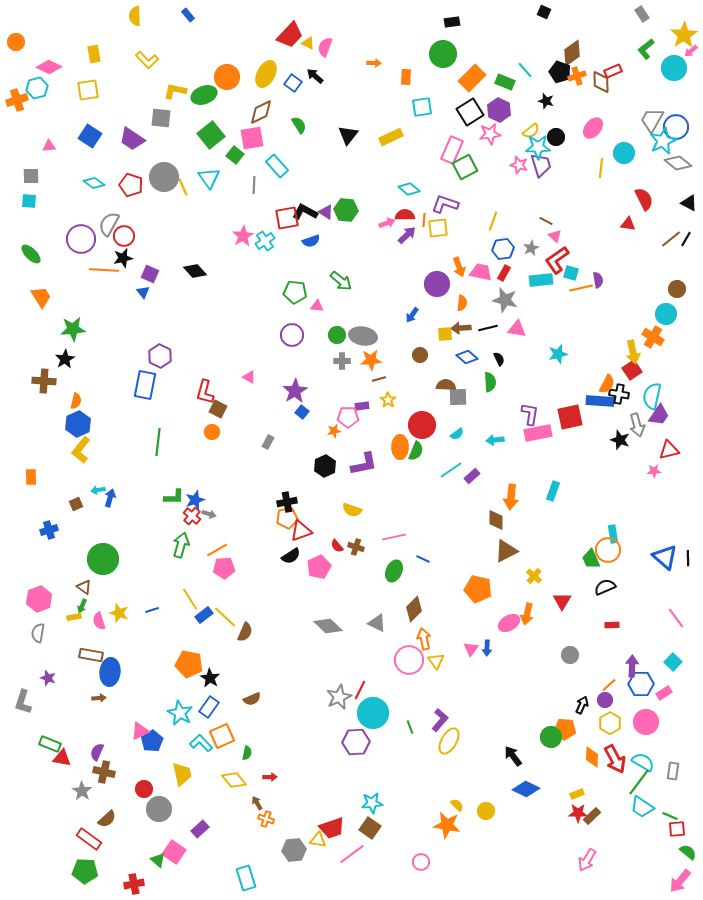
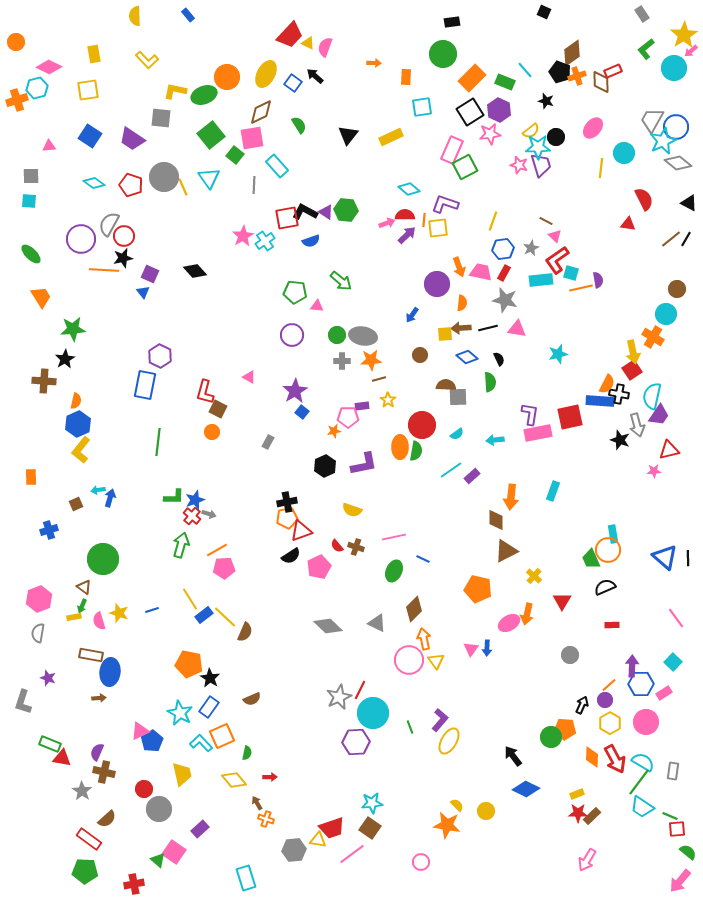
green semicircle at (416, 451): rotated 12 degrees counterclockwise
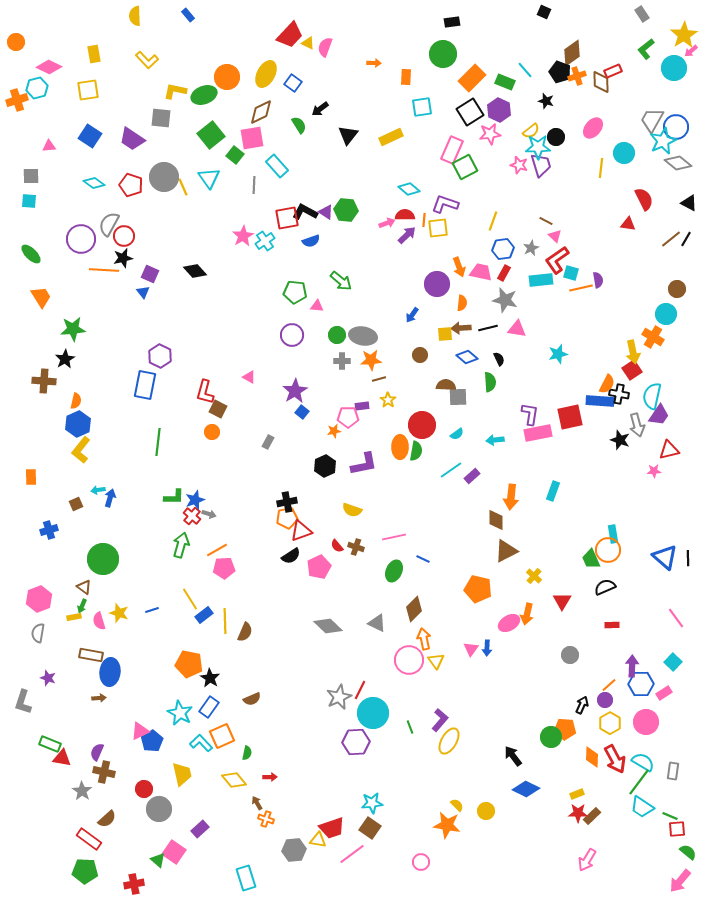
black arrow at (315, 76): moved 5 px right, 33 px down; rotated 78 degrees counterclockwise
yellow line at (225, 617): moved 4 px down; rotated 45 degrees clockwise
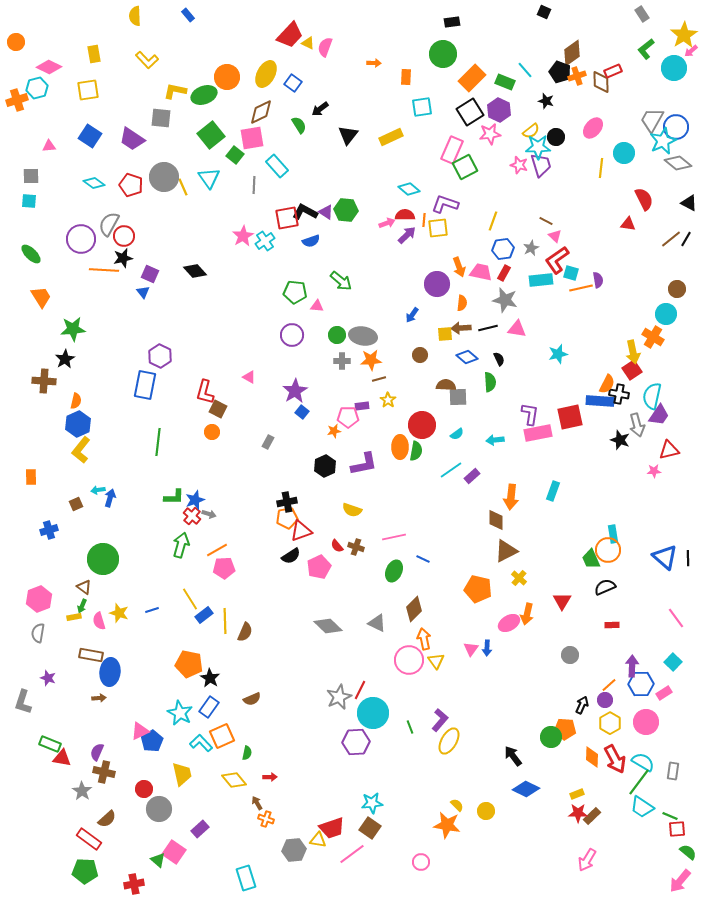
yellow cross at (534, 576): moved 15 px left, 2 px down
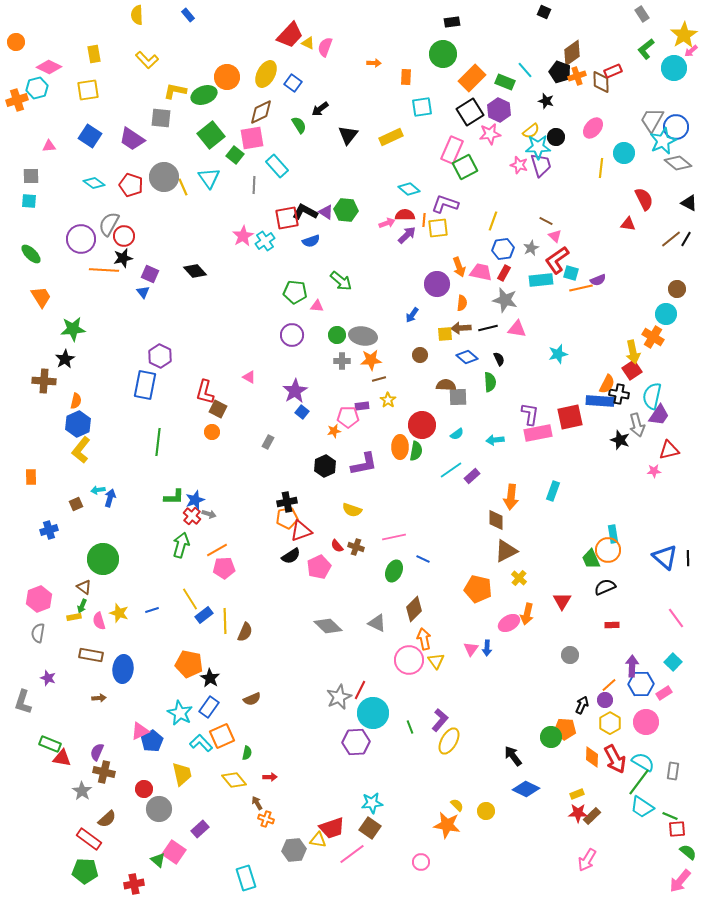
yellow semicircle at (135, 16): moved 2 px right, 1 px up
purple semicircle at (598, 280): rotated 77 degrees clockwise
blue ellipse at (110, 672): moved 13 px right, 3 px up
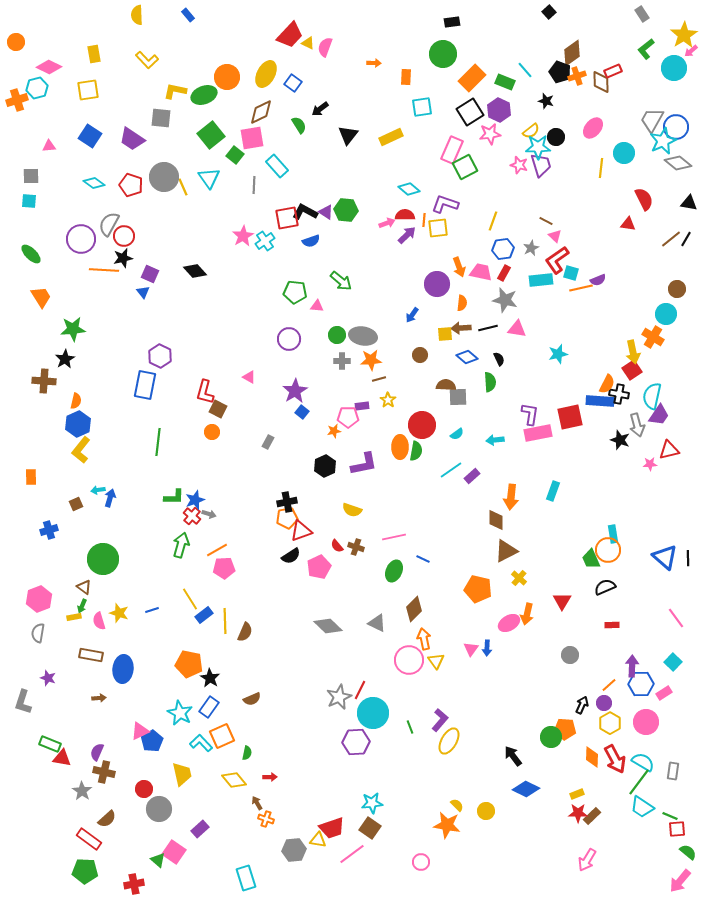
black square at (544, 12): moved 5 px right; rotated 24 degrees clockwise
black triangle at (689, 203): rotated 18 degrees counterclockwise
purple circle at (292, 335): moved 3 px left, 4 px down
pink star at (654, 471): moved 4 px left, 7 px up
purple circle at (605, 700): moved 1 px left, 3 px down
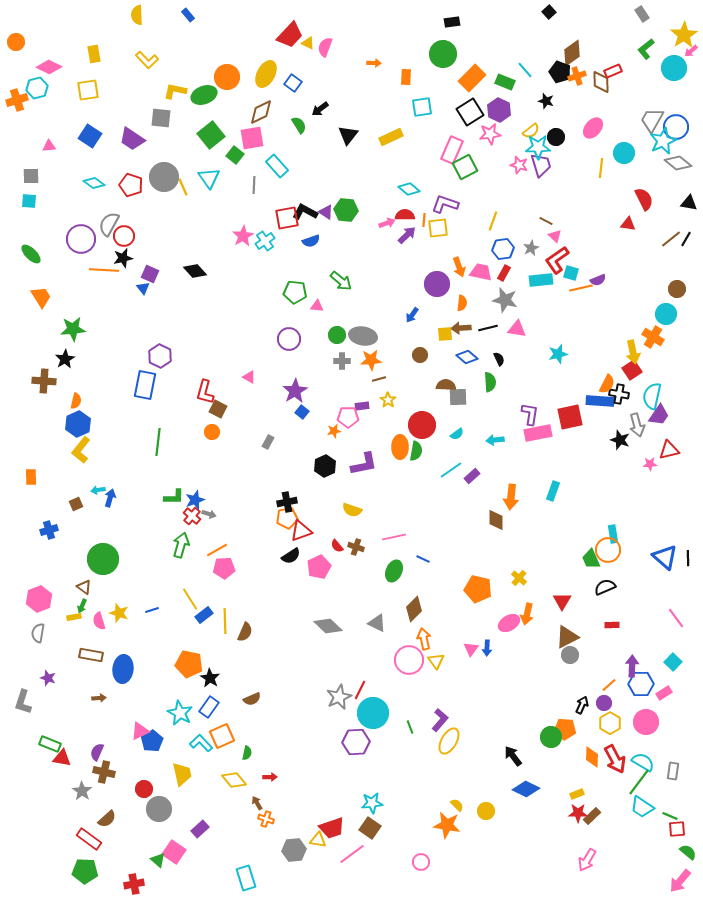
blue triangle at (143, 292): moved 4 px up
brown triangle at (506, 551): moved 61 px right, 86 px down
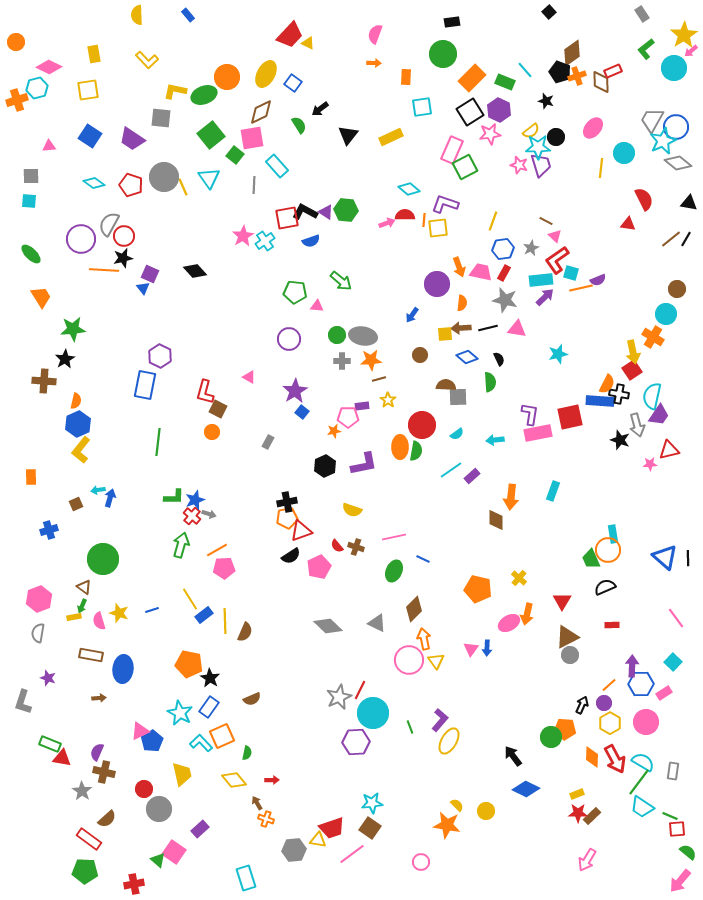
pink semicircle at (325, 47): moved 50 px right, 13 px up
purple arrow at (407, 235): moved 138 px right, 62 px down
red arrow at (270, 777): moved 2 px right, 3 px down
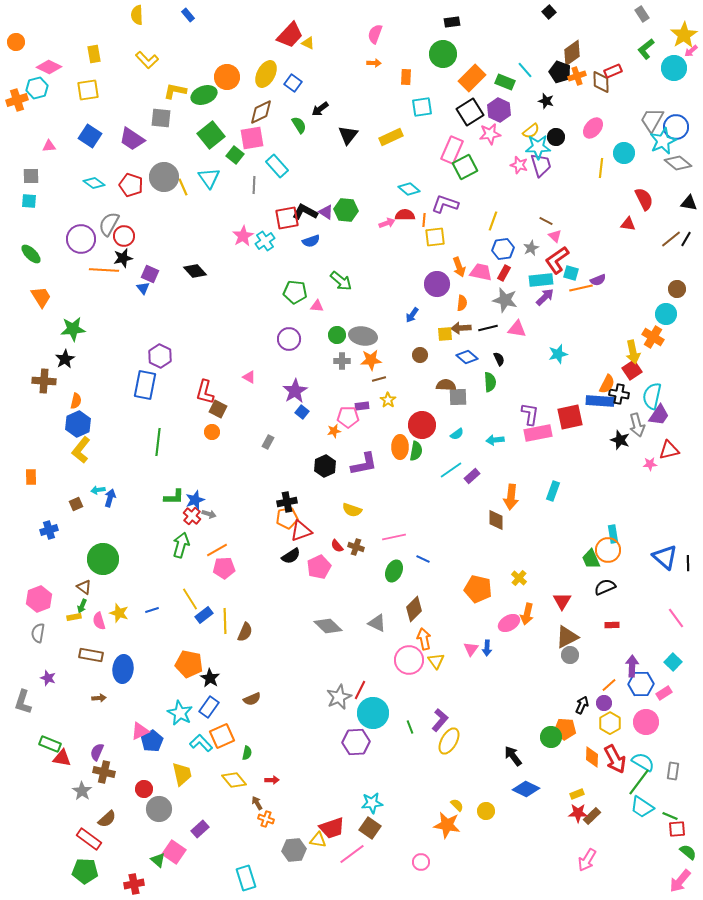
yellow square at (438, 228): moved 3 px left, 9 px down
black line at (688, 558): moved 5 px down
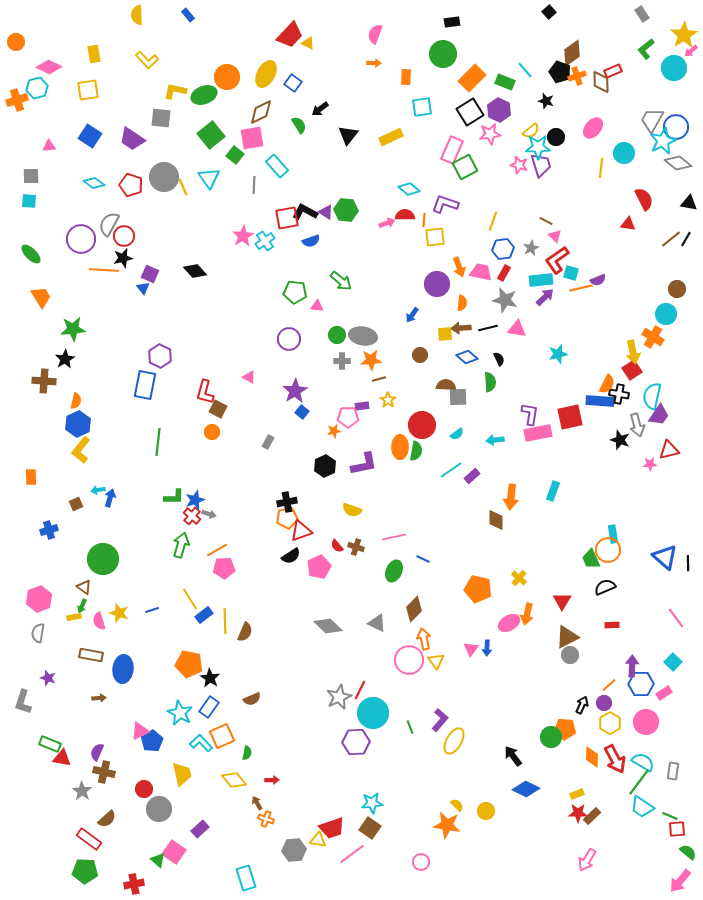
yellow ellipse at (449, 741): moved 5 px right
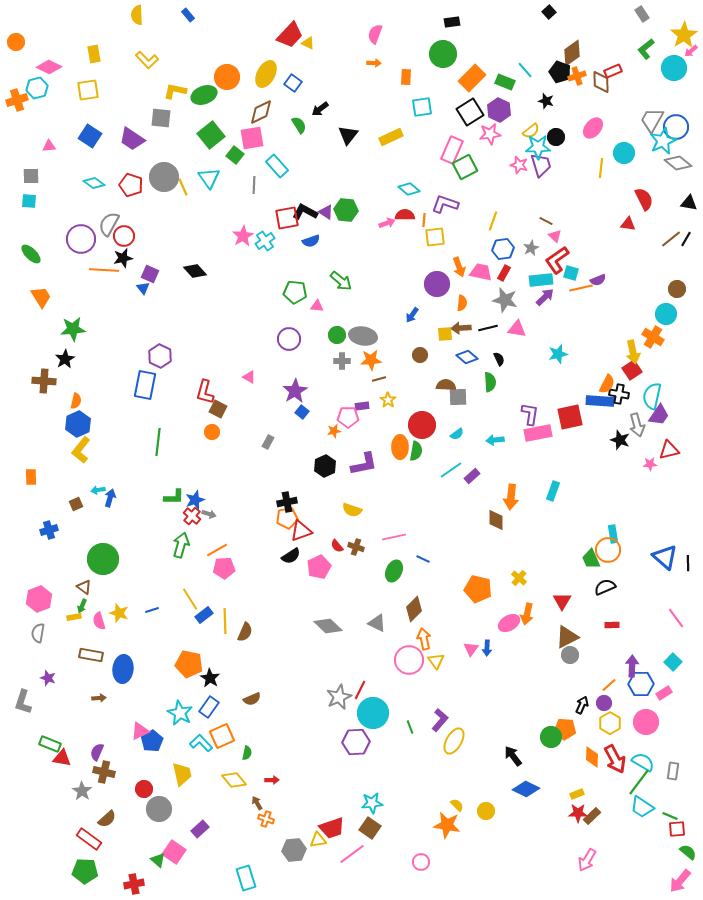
yellow triangle at (318, 840): rotated 18 degrees counterclockwise
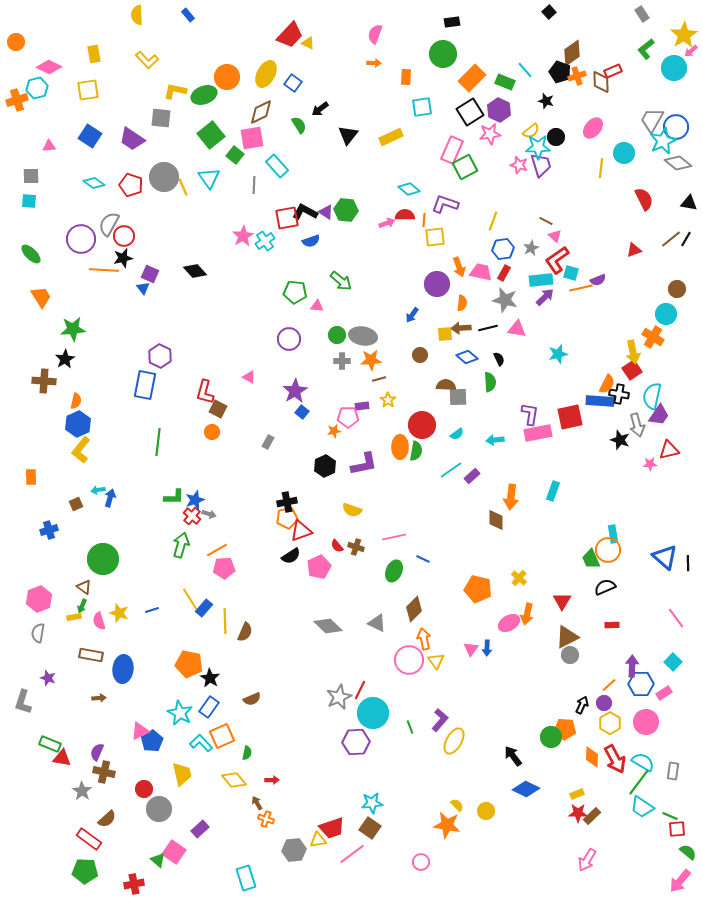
red triangle at (628, 224): moved 6 px right, 26 px down; rotated 28 degrees counterclockwise
blue rectangle at (204, 615): moved 7 px up; rotated 12 degrees counterclockwise
